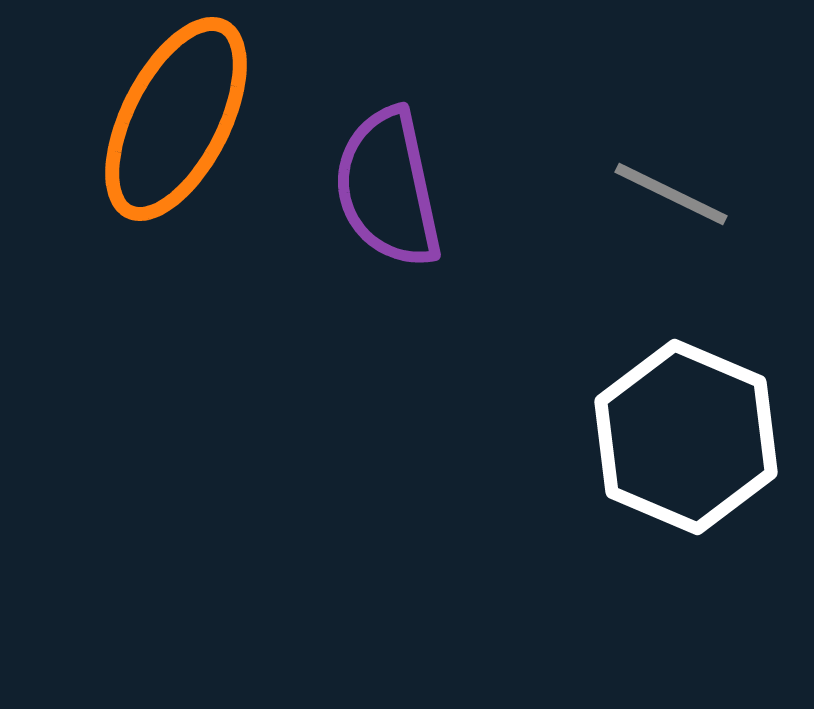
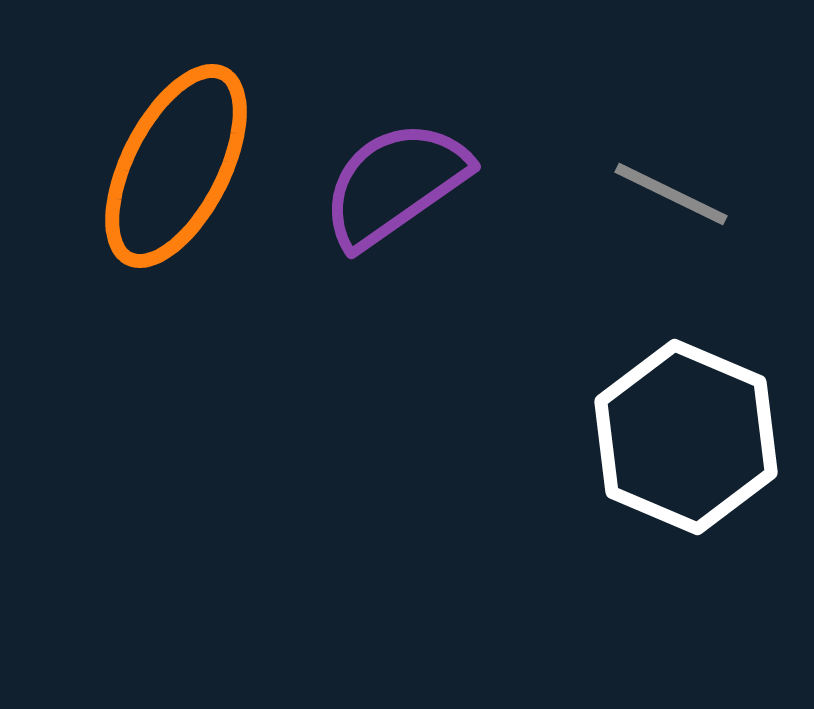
orange ellipse: moved 47 px down
purple semicircle: moved 7 px right, 4 px up; rotated 67 degrees clockwise
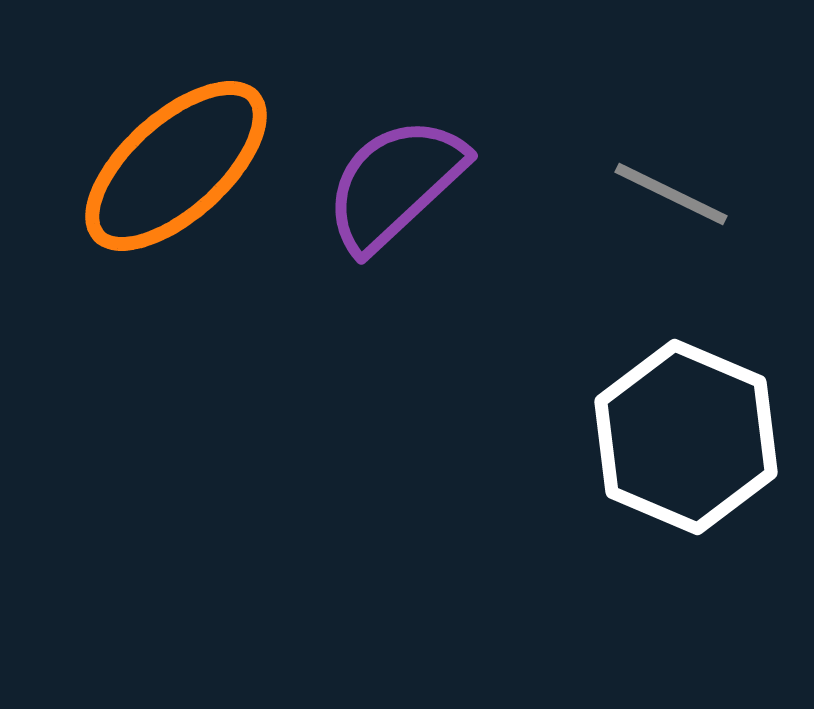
orange ellipse: rotated 21 degrees clockwise
purple semicircle: rotated 8 degrees counterclockwise
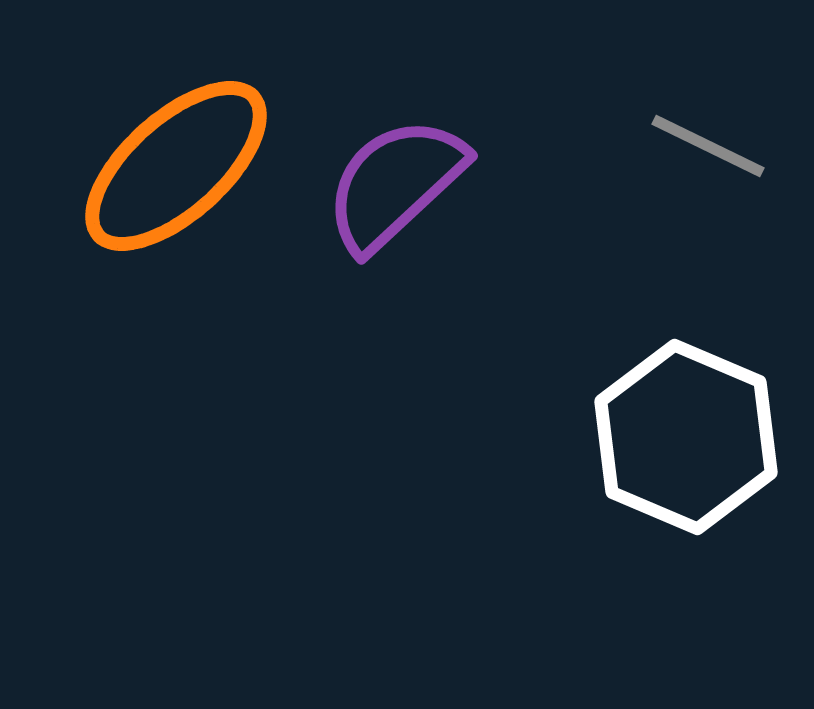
gray line: moved 37 px right, 48 px up
